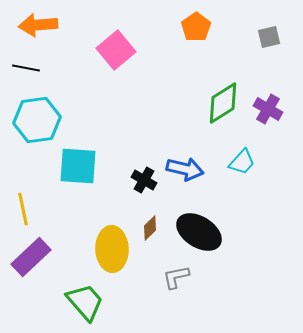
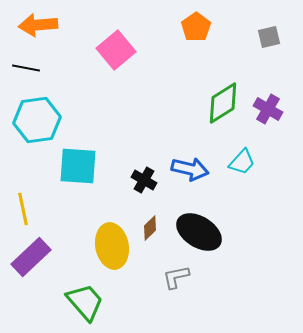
blue arrow: moved 5 px right
yellow ellipse: moved 3 px up; rotated 9 degrees counterclockwise
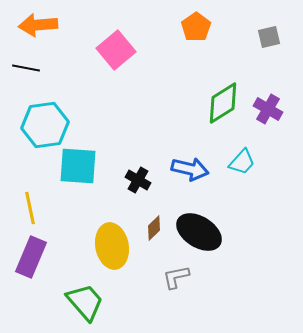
cyan hexagon: moved 8 px right, 5 px down
black cross: moved 6 px left
yellow line: moved 7 px right, 1 px up
brown diamond: moved 4 px right
purple rectangle: rotated 24 degrees counterclockwise
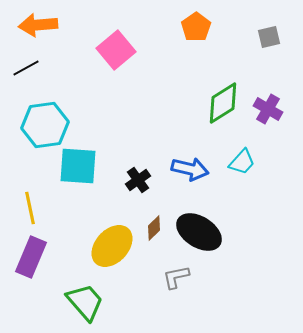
black line: rotated 40 degrees counterclockwise
black cross: rotated 25 degrees clockwise
yellow ellipse: rotated 54 degrees clockwise
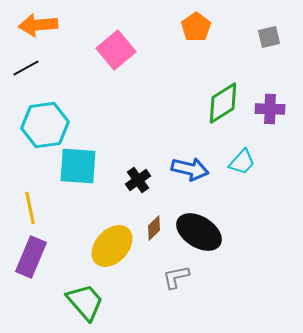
purple cross: moved 2 px right; rotated 28 degrees counterclockwise
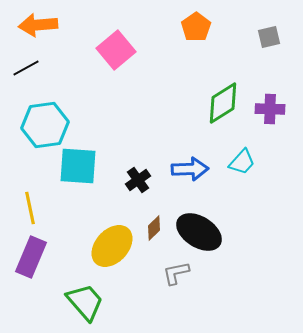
blue arrow: rotated 15 degrees counterclockwise
gray L-shape: moved 4 px up
